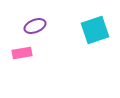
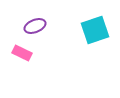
pink rectangle: rotated 36 degrees clockwise
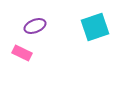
cyan square: moved 3 px up
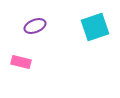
pink rectangle: moved 1 px left, 9 px down; rotated 12 degrees counterclockwise
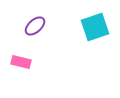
purple ellipse: rotated 20 degrees counterclockwise
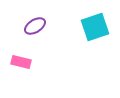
purple ellipse: rotated 10 degrees clockwise
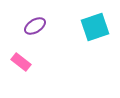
pink rectangle: rotated 24 degrees clockwise
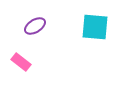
cyan square: rotated 24 degrees clockwise
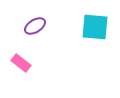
pink rectangle: moved 1 px down
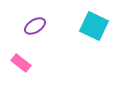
cyan square: moved 1 px left, 1 px up; rotated 20 degrees clockwise
